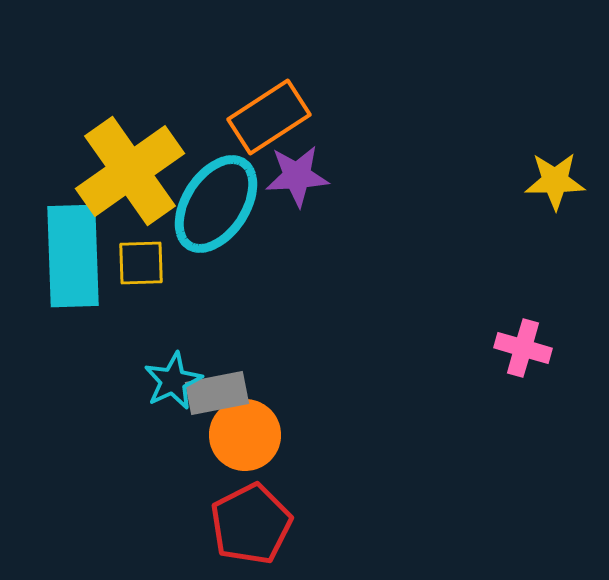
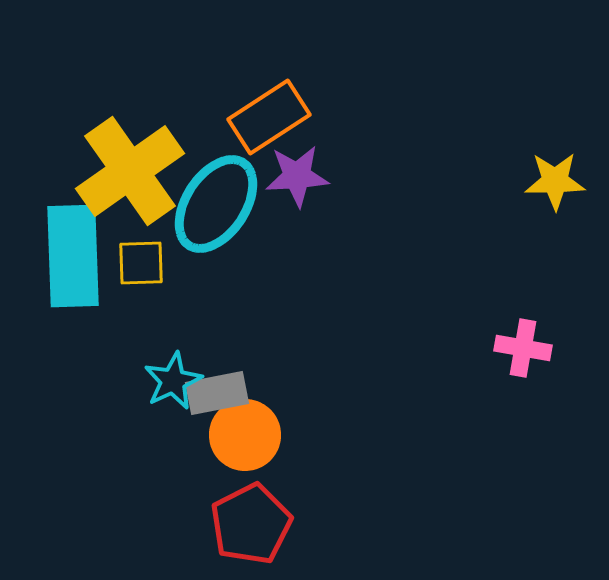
pink cross: rotated 6 degrees counterclockwise
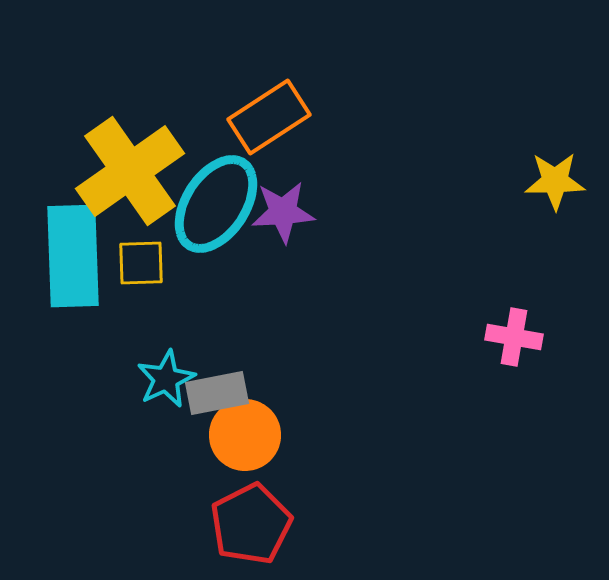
purple star: moved 14 px left, 36 px down
pink cross: moved 9 px left, 11 px up
cyan star: moved 7 px left, 2 px up
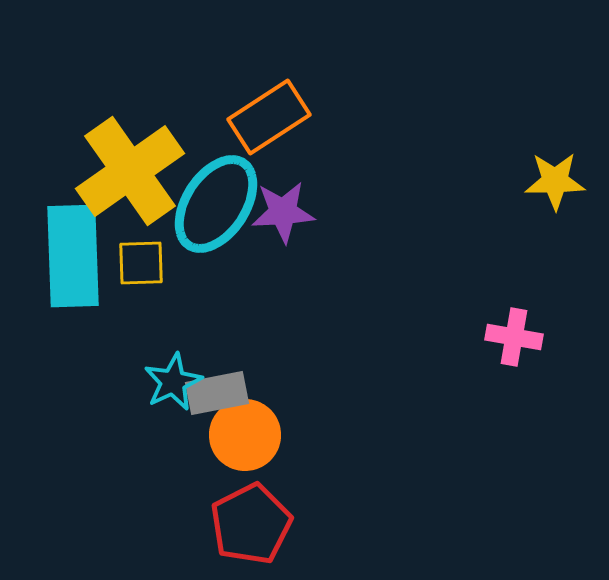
cyan star: moved 7 px right, 3 px down
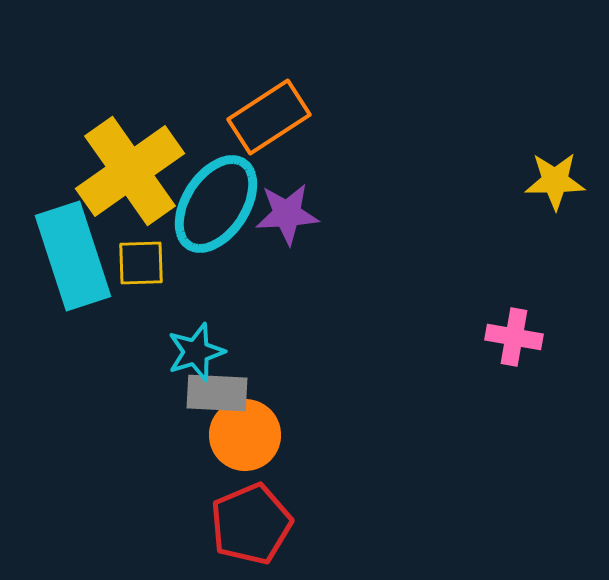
purple star: moved 4 px right, 2 px down
cyan rectangle: rotated 16 degrees counterclockwise
cyan star: moved 23 px right, 30 px up; rotated 8 degrees clockwise
gray rectangle: rotated 14 degrees clockwise
red pentagon: rotated 4 degrees clockwise
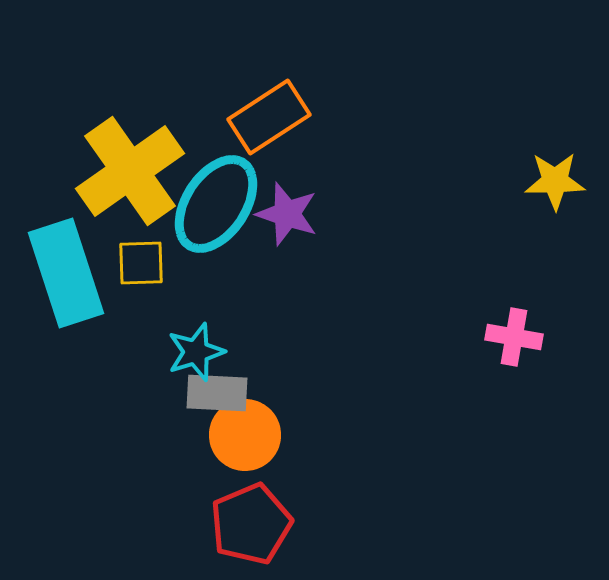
purple star: rotated 22 degrees clockwise
cyan rectangle: moved 7 px left, 17 px down
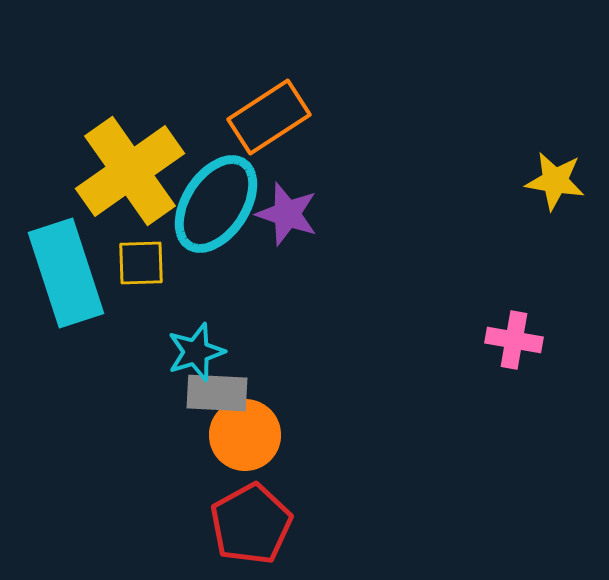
yellow star: rotated 10 degrees clockwise
pink cross: moved 3 px down
red pentagon: rotated 6 degrees counterclockwise
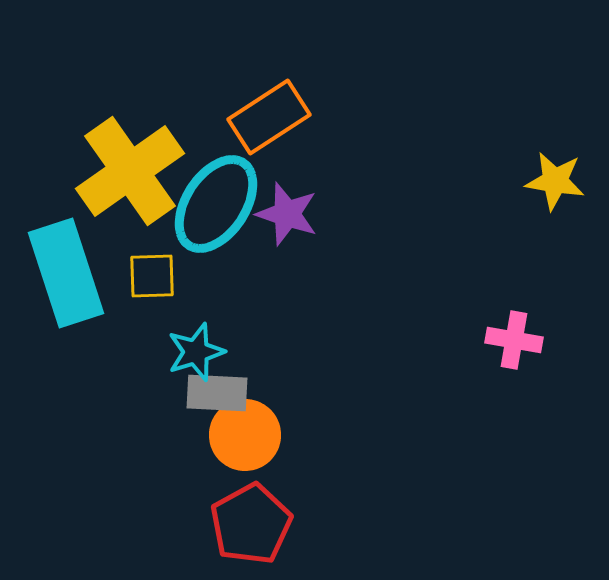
yellow square: moved 11 px right, 13 px down
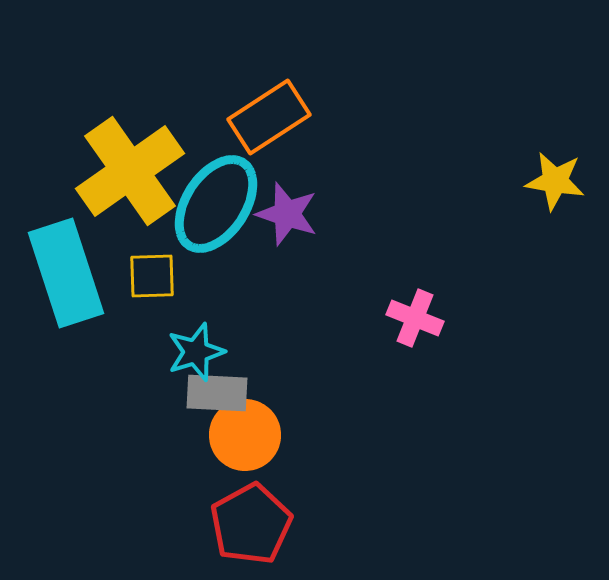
pink cross: moved 99 px left, 22 px up; rotated 12 degrees clockwise
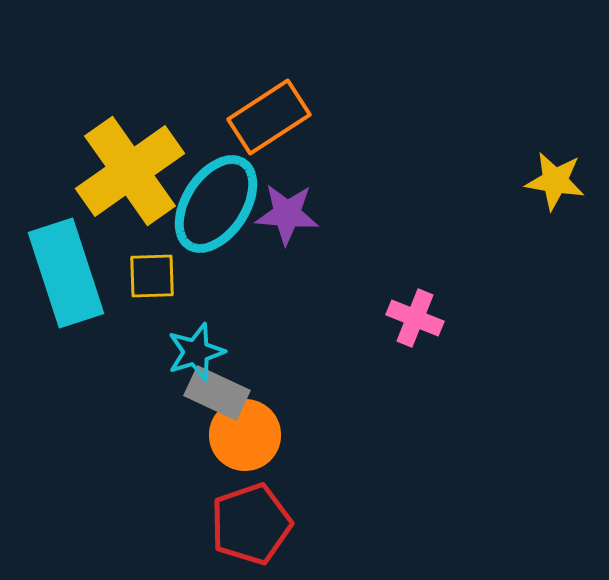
purple star: rotated 14 degrees counterclockwise
gray rectangle: rotated 22 degrees clockwise
red pentagon: rotated 10 degrees clockwise
